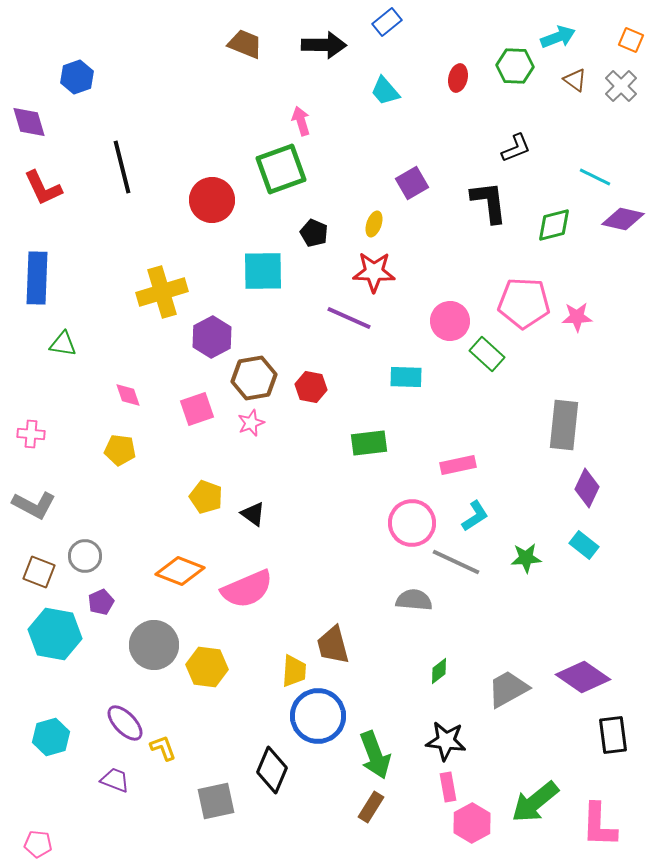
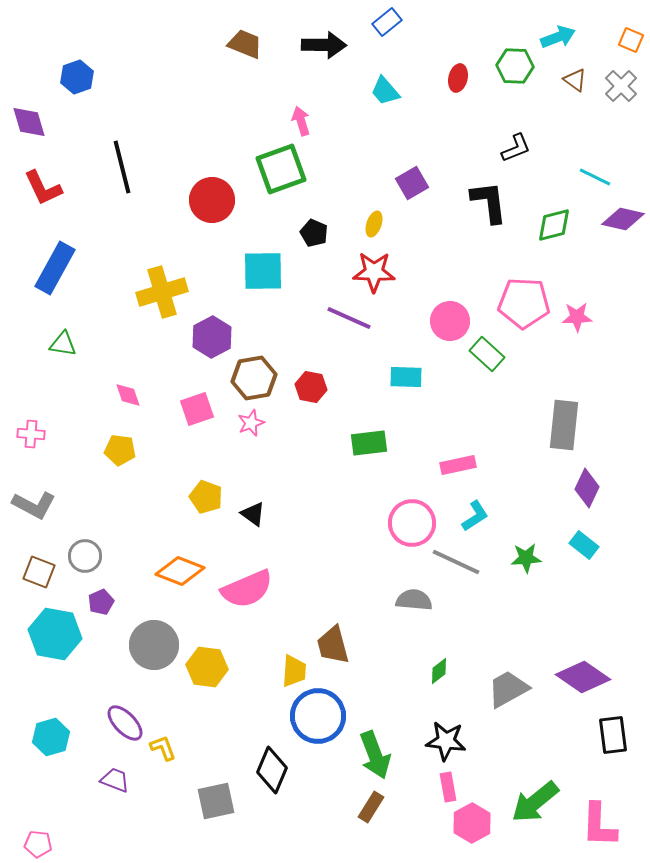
blue rectangle at (37, 278): moved 18 px right, 10 px up; rotated 27 degrees clockwise
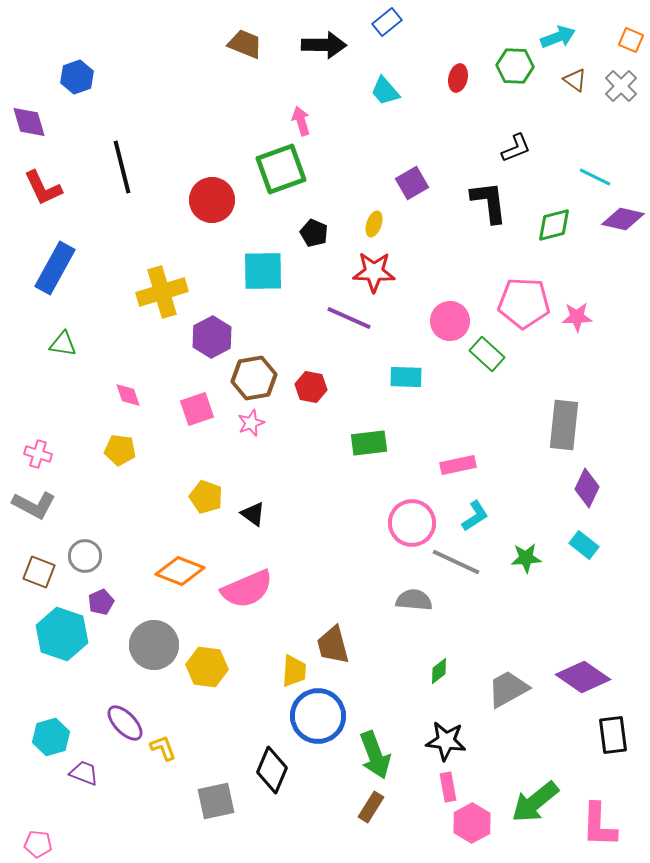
pink cross at (31, 434): moved 7 px right, 20 px down; rotated 12 degrees clockwise
cyan hexagon at (55, 634): moved 7 px right; rotated 9 degrees clockwise
purple trapezoid at (115, 780): moved 31 px left, 7 px up
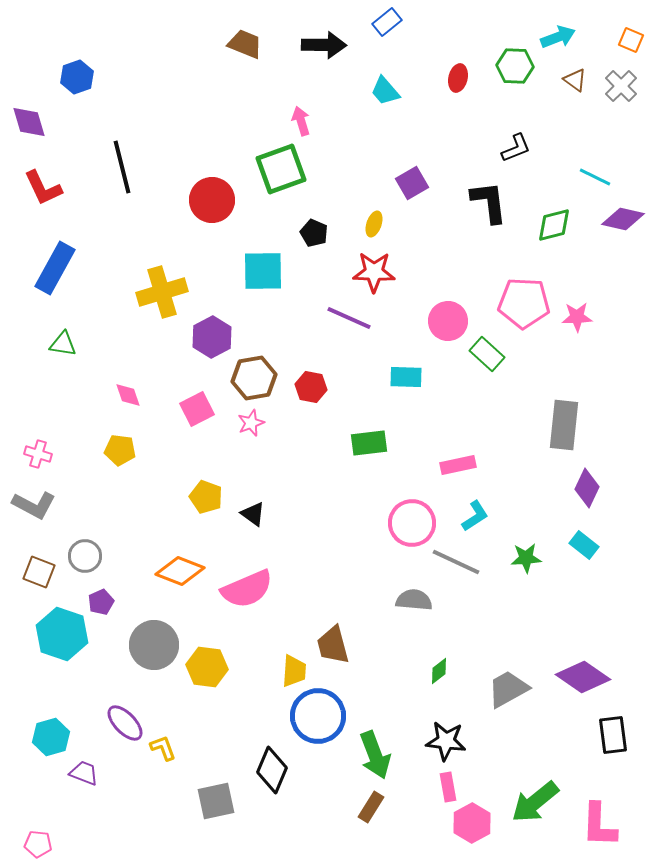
pink circle at (450, 321): moved 2 px left
pink square at (197, 409): rotated 8 degrees counterclockwise
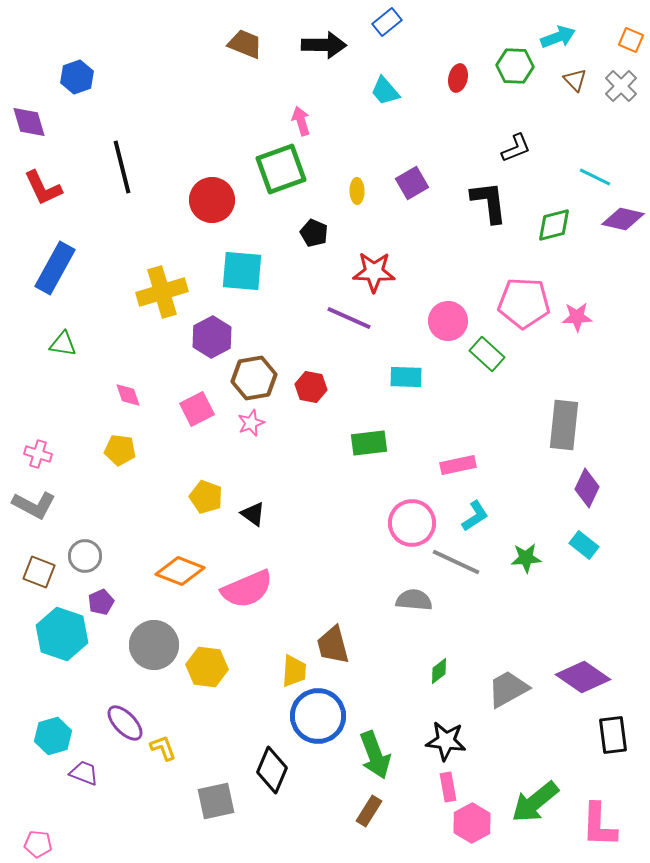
brown triangle at (575, 80): rotated 10 degrees clockwise
yellow ellipse at (374, 224): moved 17 px left, 33 px up; rotated 20 degrees counterclockwise
cyan square at (263, 271): moved 21 px left; rotated 6 degrees clockwise
cyan hexagon at (51, 737): moved 2 px right, 1 px up
brown rectangle at (371, 807): moved 2 px left, 4 px down
